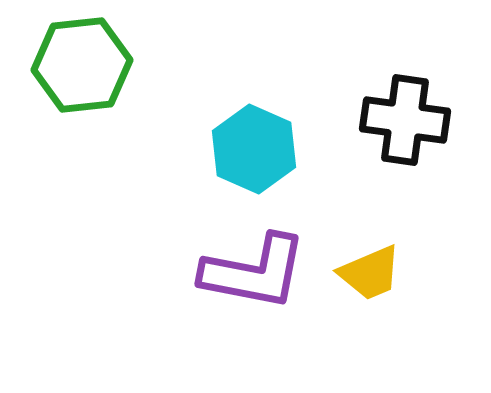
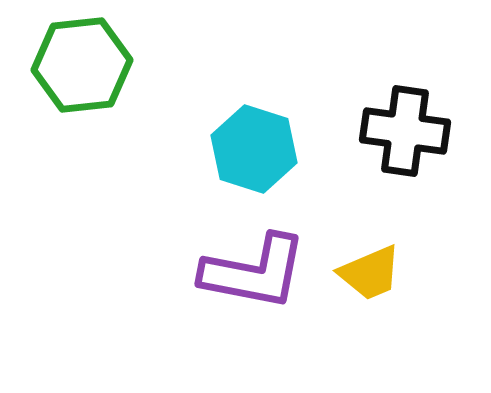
black cross: moved 11 px down
cyan hexagon: rotated 6 degrees counterclockwise
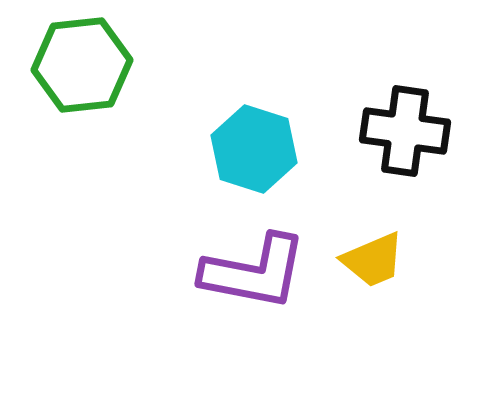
yellow trapezoid: moved 3 px right, 13 px up
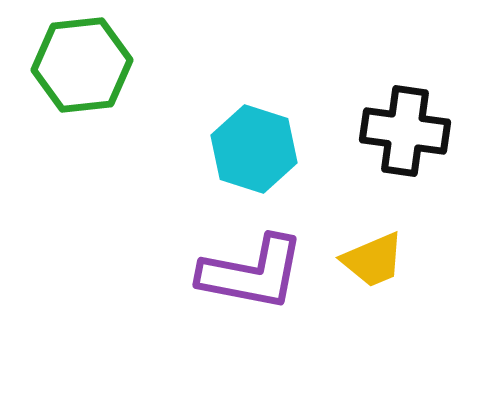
purple L-shape: moved 2 px left, 1 px down
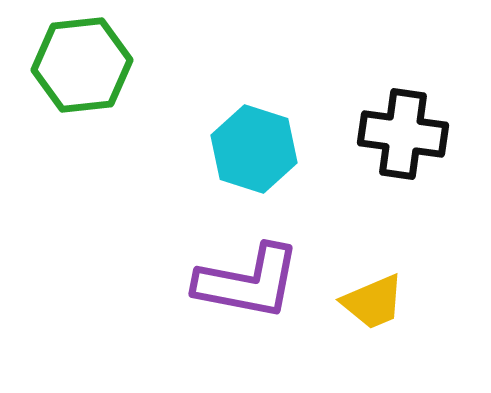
black cross: moved 2 px left, 3 px down
yellow trapezoid: moved 42 px down
purple L-shape: moved 4 px left, 9 px down
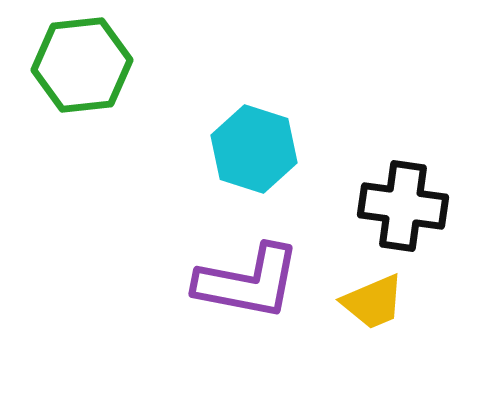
black cross: moved 72 px down
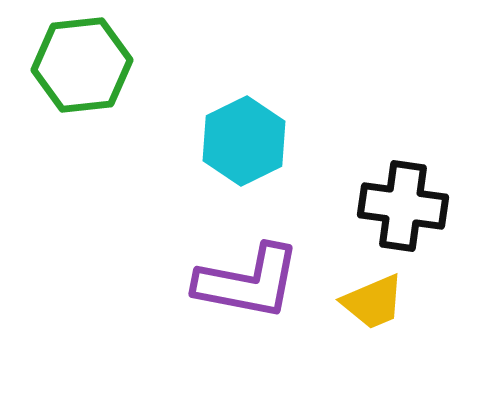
cyan hexagon: moved 10 px left, 8 px up; rotated 16 degrees clockwise
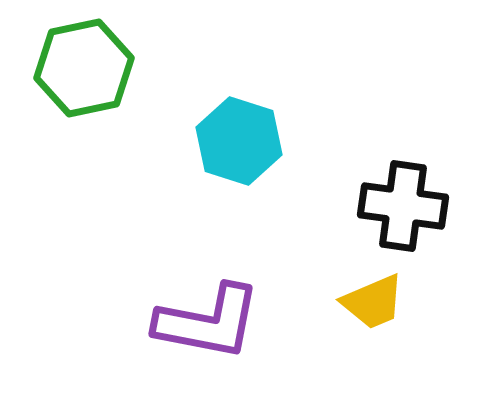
green hexagon: moved 2 px right, 3 px down; rotated 6 degrees counterclockwise
cyan hexagon: moved 5 px left; rotated 16 degrees counterclockwise
purple L-shape: moved 40 px left, 40 px down
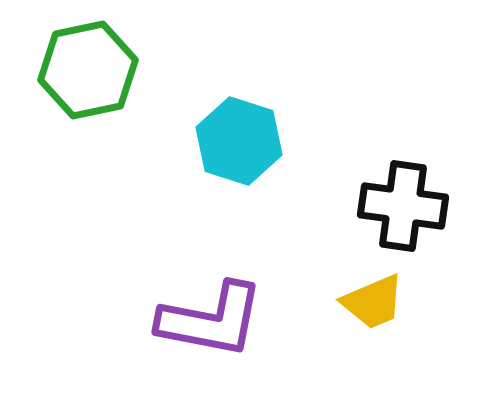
green hexagon: moved 4 px right, 2 px down
purple L-shape: moved 3 px right, 2 px up
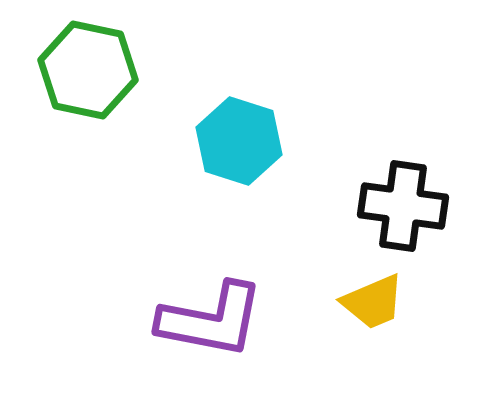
green hexagon: rotated 24 degrees clockwise
